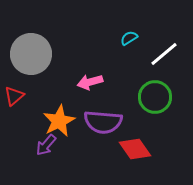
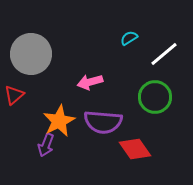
red triangle: moved 1 px up
purple arrow: rotated 20 degrees counterclockwise
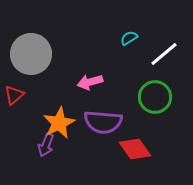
orange star: moved 2 px down
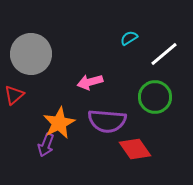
purple semicircle: moved 4 px right, 1 px up
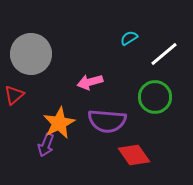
red diamond: moved 1 px left, 6 px down
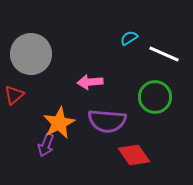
white line: rotated 64 degrees clockwise
pink arrow: rotated 10 degrees clockwise
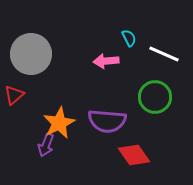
cyan semicircle: rotated 96 degrees clockwise
pink arrow: moved 16 px right, 21 px up
